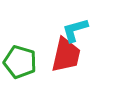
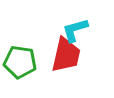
green pentagon: rotated 8 degrees counterclockwise
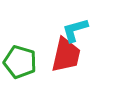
green pentagon: rotated 8 degrees clockwise
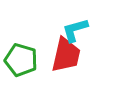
green pentagon: moved 1 px right, 2 px up
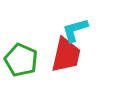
green pentagon: rotated 8 degrees clockwise
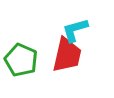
red trapezoid: moved 1 px right
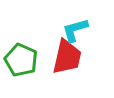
red trapezoid: moved 2 px down
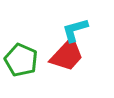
red trapezoid: moved 2 px up; rotated 30 degrees clockwise
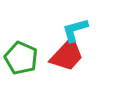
green pentagon: moved 2 px up
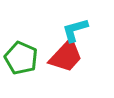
red trapezoid: moved 1 px left, 1 px down
